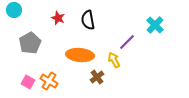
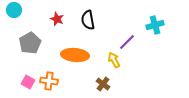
red star: moved 1 px left, 1 px down
cyan cross: rotated 30 degrees clockwise
orange ellipse: moved 5 px left
brown cross: moved 6 px right, 7 px down; rotated 16 degrees counterclockwise
orange cross: rotated 24 degrees counterclockwise
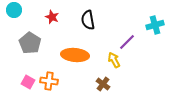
red star: moved 5 px left, 2 px up
gray pentagon: rotated 10 degrees counterclockwise
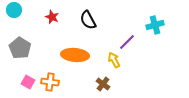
black semicircle: rotated 18 degrees counterclockwise
gray pentagon: moved 10 px left, 5 px down
orange cross: moved 1 px right, 1 px down
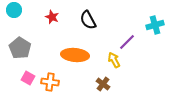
pink square: moved 4 px up
